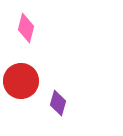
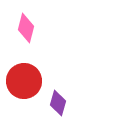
red circle: moved 3 px right
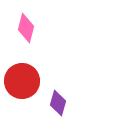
red circle: moved 2 px left
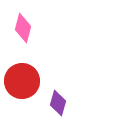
pink diamond: moved 3 px left
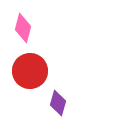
red circle: moved 8 px right, 10 px up
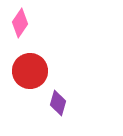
pink diamond: moved 3 px left, 5 px up; rotated 20 degrees clockwise
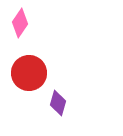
red circle: moved 1 px left, 2 px down
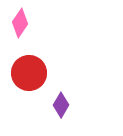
purple diamond: moved 3 px right, 2 px down; rotated 15 degrees clockwise
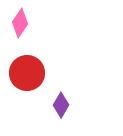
red circle: moved 2 px left
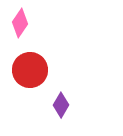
red circle: moved 3 px right, 3 px up
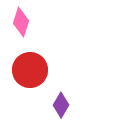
pink diamond: moved 1 px right, 1 px up; rotated 16 degrees counterclockwise
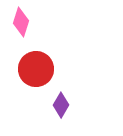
red circle: moved 6 px right, 1 px up
